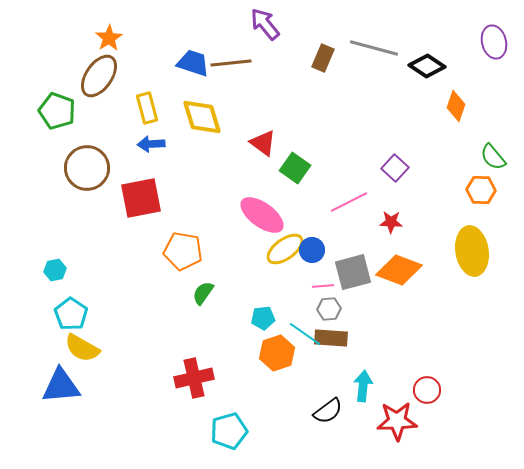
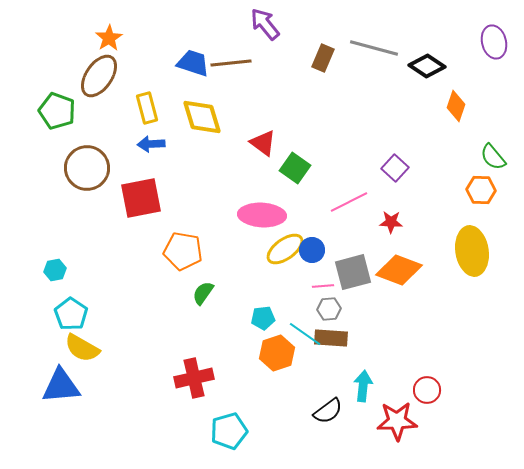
pink ellipse at (262, 215): rotated 33 degrees counterclockwise
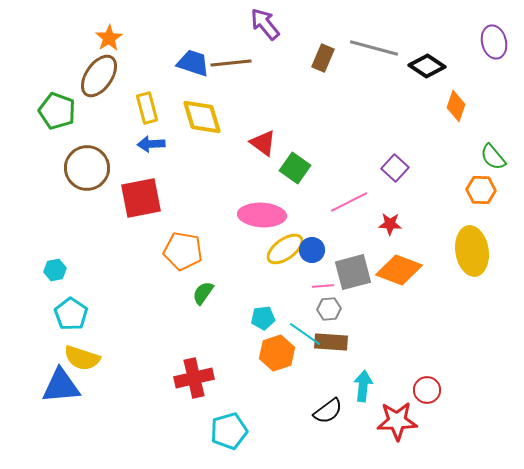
red star at (391, 222): moved 1 px left, 2 px down
brown rectangle at (331, 338): moved 4 px down
yellow semicircle at (82, 348): moved 10 px down; rotated 12 degrees counterclockwise
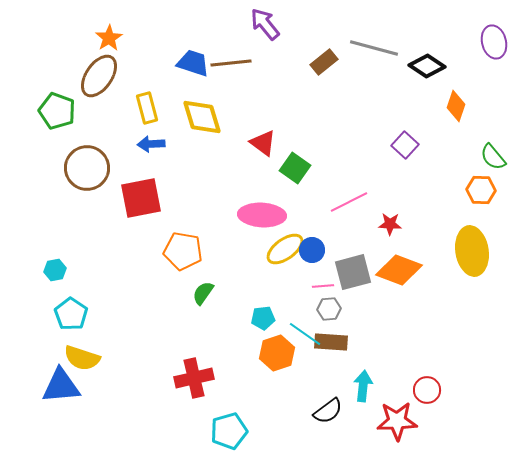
brown rectangle at (323, 58): moved 1 px right, 4 px down; rotated 28 degrees clockwise
purple square at (395, 168): moved 10 px right, 23 px up
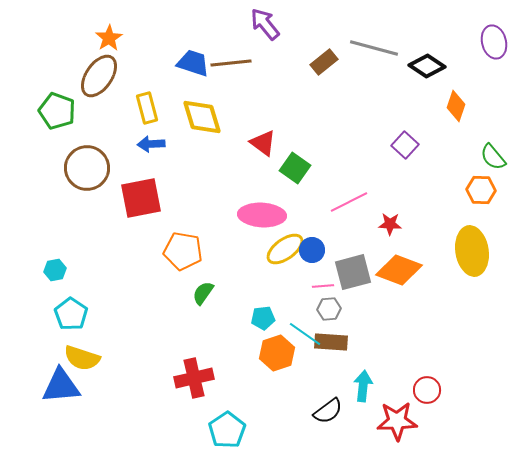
cyan pentagon at (229, 431): moved 2 px left, 1 px up; rotated 18 degrees counterclockwise
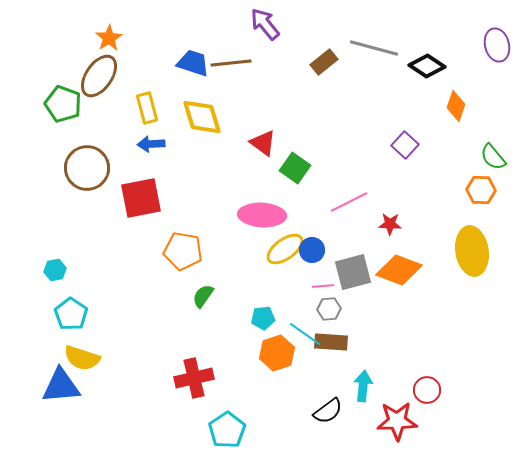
purple ellipse at (494, 42): moved 3 px right, 3 px down
green pentagon at (57, 111): moved 6 px right, 7 px up
green semicircle at (203, 293): moved 3 px down
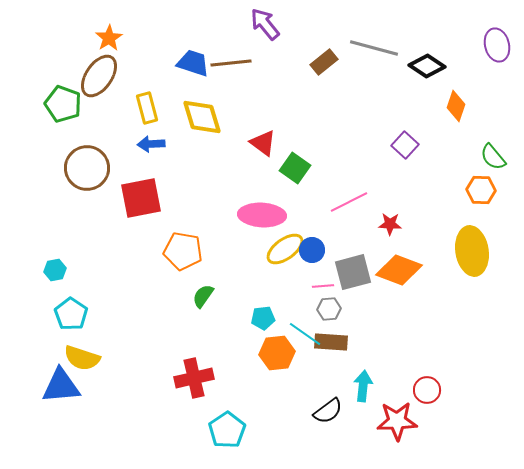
orange hexagon at (277, 353): rotated 12 degrees clockwise
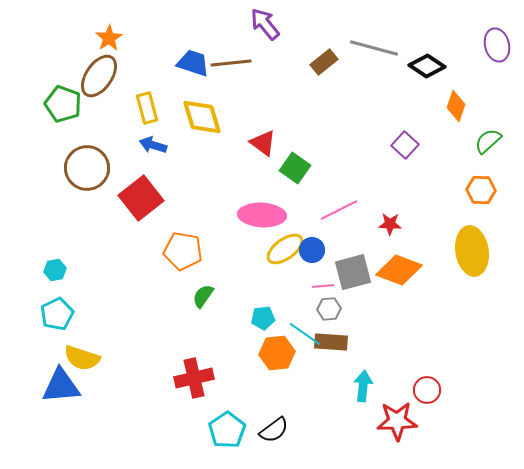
blue arrow at (151, 144): moved 2 px right, 1 px down; rotated 20 degrees clockwise
green semicircle at (493, 157): moved 5 px left, 16 px up; rotated 88 degrees clockwise
red square at (141, 198): rotated 27 degrees counterclockwise
pink line at (349, 202): moved 10 px left, 8 px down
cyan pentagon at (71, 314): moved 14 px left; rotated 12 degrees clockwise
black semicircle at (328, 411): moved 54 px left, 19 px down
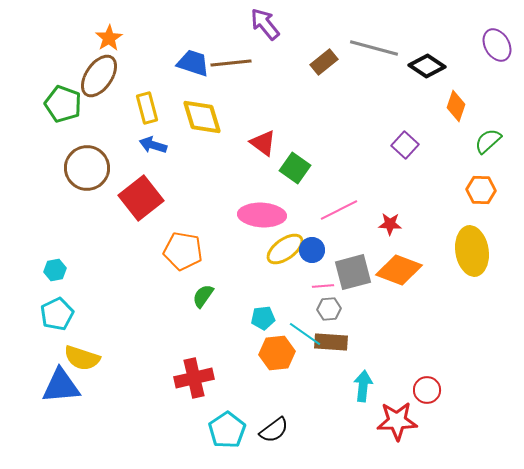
purple ellipse at (497, 45): rotated 16 degrees counterclockwise
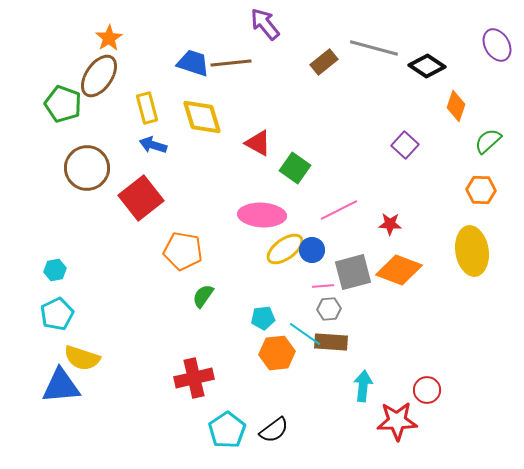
red triangle at (263, 143): moved 5 px left; rotated 8 degrees counterclockwise
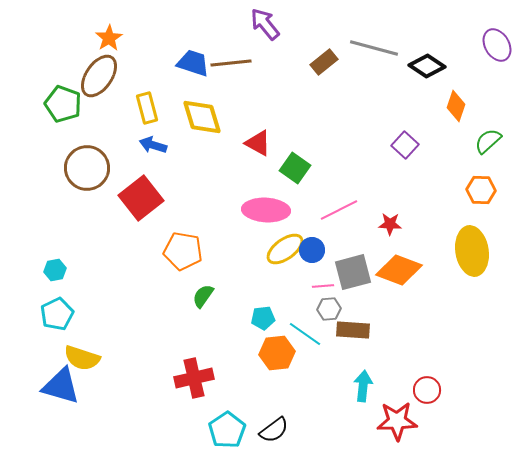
pink ellipse at (262, 215): moved 4 px right, 5 px up
brown rectangle at (331, 342): moved 22 px right, 12 px up
blue triangle at (61, 386): rotated 21 degrees clockwise
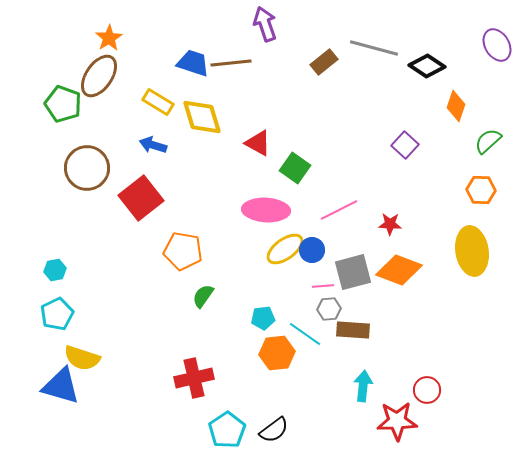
purple arrow at (265, 24): rotated 20 degrees clockwise
yellow rectangle at (147, 108): moved 11 px right, 6 px up; rotated 44 degrees counterclockwise
